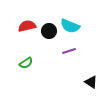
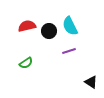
cyan semicircle: rotated 42 degrees clockwise
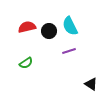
red semicircle: moved 1 px down
black triangle: moved 2 px down
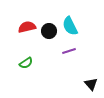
black triangle: rotated 16 degrees clockwise
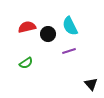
black circle: moved 1 px left, 3 px down
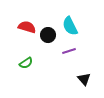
red semicircle: rotated 30 degrees clockwise
black circle: moved 1 px down
black triangle: moved 7 px left, 5 px up
